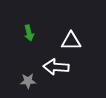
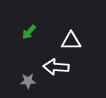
green arrow: moved 1 px up; rotated 56 degrees clockwise
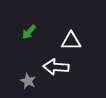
gray star: rotated 28 degrees clockwise
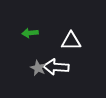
green arrow: moved 1 px right, 1 px down; rotated 42 degrees clockwise
gray star: moved 10 px right, 13 px up
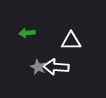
green arrow: moved 3 px left
gray star: moved 1 px up
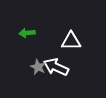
white arrow: rotated 20 degrees clockwise
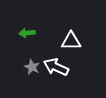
gray star: moved 6 px left
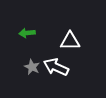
white triangle: moved 1 px left
